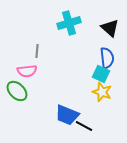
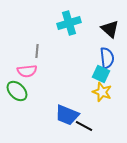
black triangle: moved 1 px down
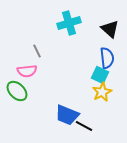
gray line: rotated 32 degrees counterclockwise
cyan square: moved 1 px left, 1 px down
yellow star: rotated 24 degrees clockwise
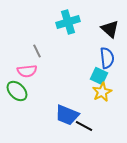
cyan cross: moved 1 px left, 1 px up
cyan square: moved 1 px left, 1 px down
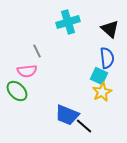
black line: rotated 12 degrees clockwise
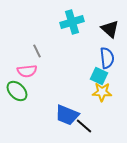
cyan cross: moved 4 px right
yellow star: rotated 30 degrees clockwise
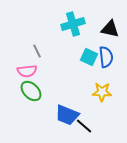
cyan cross: moved 1 px right, 2 px down
black triangle: rotated 30 degrees counterclockwise
blue semicircle: moved 1 px left, 1 px up
cyan square: moved 10 px left, 19 px up
green ellipse: moved 14 px right
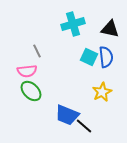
yellow star: rotated 30 degrees counterclockwise
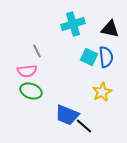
green ellipse: rotated 25 degrees counterclockwise
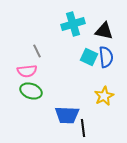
black triangle: moved 6 px left, 2 px down
yellow star: moved 2 px right, 4 px down
blue trapezoid: rotated 20 degrees counterclockwise
black line: moved 1 px left, 2 px down; rotated 42 degrees clockwise
